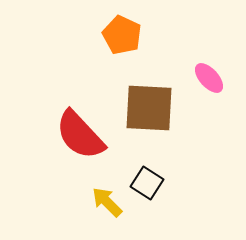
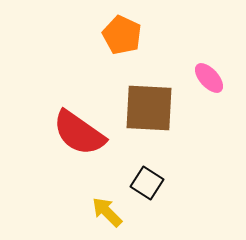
red semicircle: moved 1 px left, 2 px up; rotated 12 degrees counterclockwise
yellow arrow: moved 10 px down
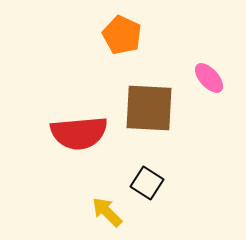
red semicircle: rotated 40 degrees counterclockwise
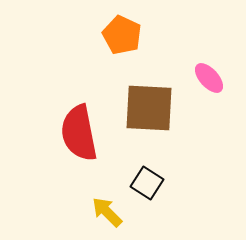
red semicircle: rotated 84 degrees clockwise
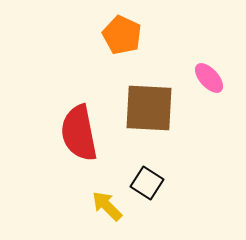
yellow arrow: moved 6 px up
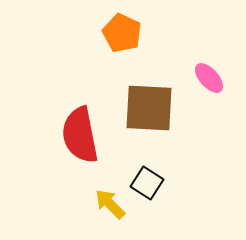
orange pentagon: moved 2 px up
red semicircle: moved 1 px right, 2 px down
yellow arrow: moved 3 px right, 2 px up
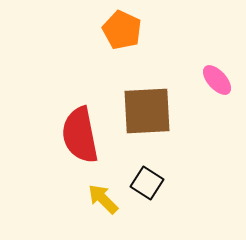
orange pentagon: moved 3 px up
pink ellipse: moved 8 px right, 2 px down
brown square: moved 2 px left, 3 px down; rotated 6 degrees counterclockwise
yellow arrow: moved 7 px left, 5 px up
